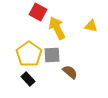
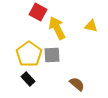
brown semicircle: moved 7 px right, 12 px down
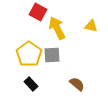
black rectangle: moved 3 px right, 5 px down
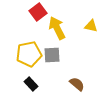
red square: rotated 24 degrees clockwise
yellow pentagon: rotated 25 degrees clockwise
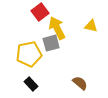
red square: moved 2 px right
gray square: moved 1 px left, 12 px up; rotated 12 degrees counterclockwise
brown semicircle: moved 3 px right, 1 px up
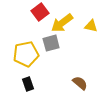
yellow arrow: moved 5 px right, 5 px up; rotated 100 degrees counterclockwise
yellow pentagon: moved 3 px left
black rectangle: moved 3 px left; rotated 24 degrees clockwise
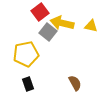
yellow arrow: rotated 50 degrees clockwise
gray square: moved 3 px left, 11 px up; rotated 36 degrees counterclockwise
brown semicircle: moved 5 px left; rotated 21 degrees clockwise
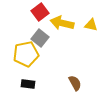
yellow triangle: moved 1 px up
gray square: moved 8 px left, 6 px down
black rectangle: rotated 64 degrees counterclockwise
